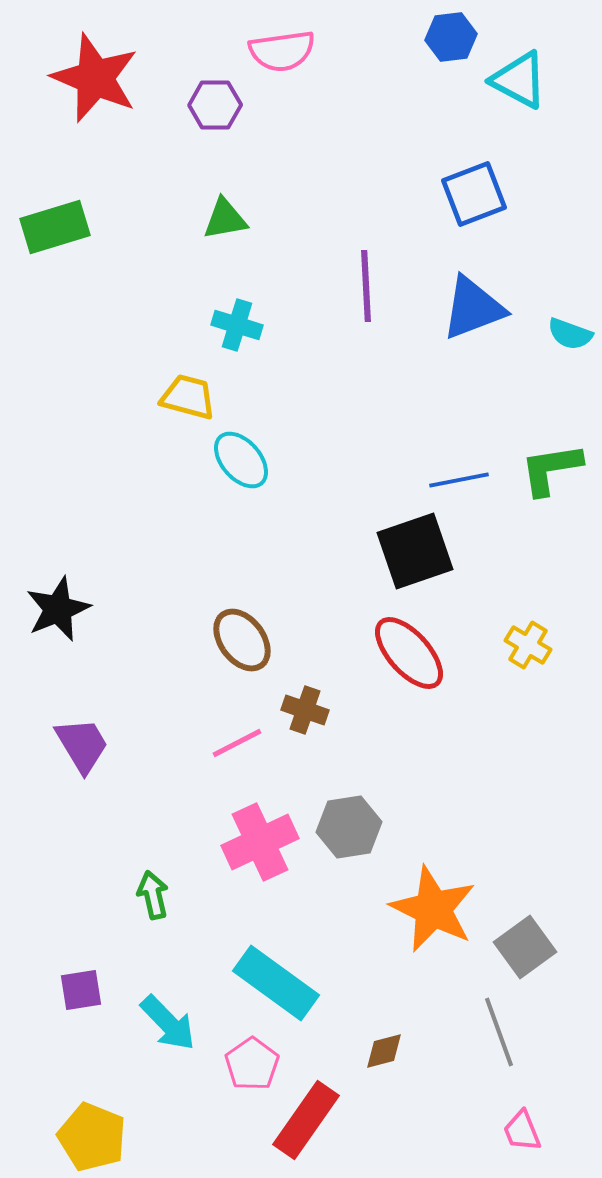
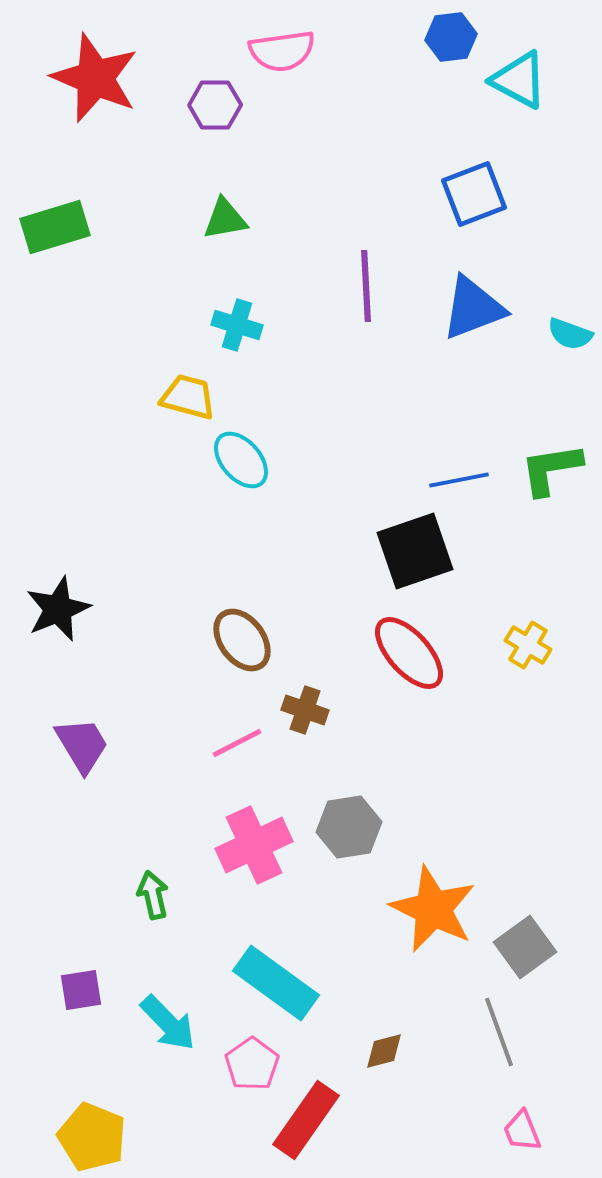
pink cross: moved 6 px left, 3 px down
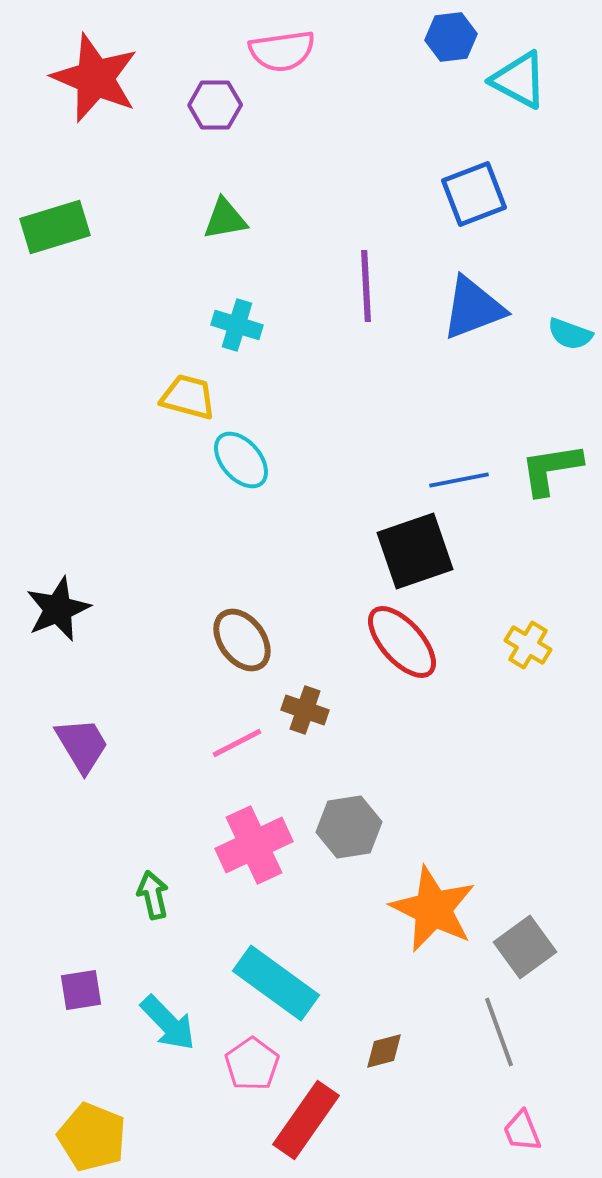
red ellipse: moved 7 px left, 11 px up
